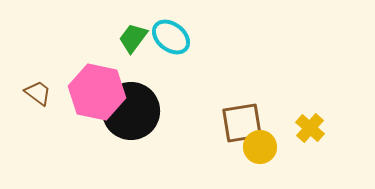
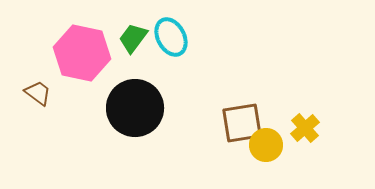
cyan ellipse: rotated 24 degrees clockwise
pink hexagon: moved 15 px left, 39 px up
black circle: moved 4 px right, 3 px up
yellow cross: moved 5 px left; rotated 8 degrees clockwise
yellow circle: moved 6 px right, 2 px up
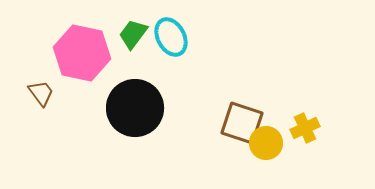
green trapezoid: moved 4 px up
brown trapezoid: moved 3 px right; rotated 16 degrees clockwise
brown square: rotated 27 degrees clockwise
yellow cross: rotated 16 degrees clockwise
yellow circle: moved 2 px up
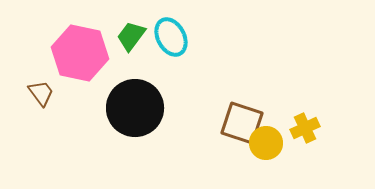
green trapezoid: moved 2 px left, 2 px down
pink hexagon: moved 2 px left
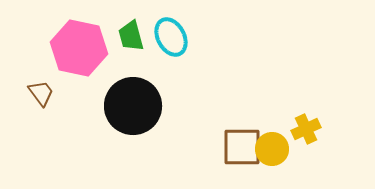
green trapezoid: rotated 52 degrees counterclockwise
pink hexagon: moved 1 px left, 5 px up
black circle: moved 2 px left, 2 px up
brown square: moved 24 px down; rotated 18 degrees counterclockwise
yellow cross: moved 1 px right, 1 px down
yellow circle: moved 6 px right, 6 px down
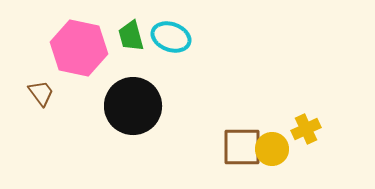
cyan ellipse: rotated 42 degrees counterclockwise
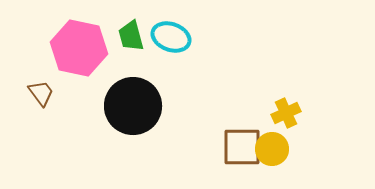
yellow cross: moved 20 px left, 16 px up
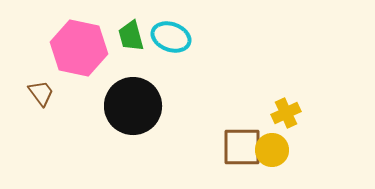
yellow circle: moved 1 px down
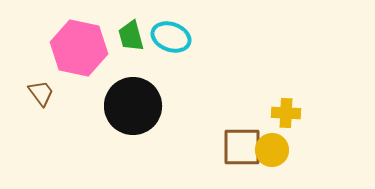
yellow cross: rotated 28 degrees clockwise
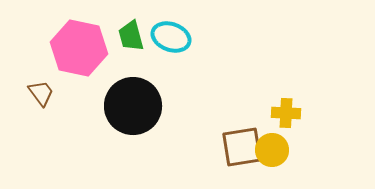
brown square: rotated 9 degrees counterclockwise
